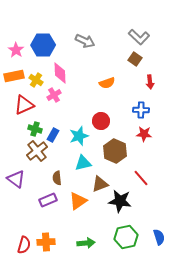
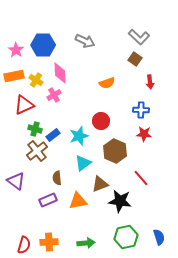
blue rectangle: rotated 24 degrees clockwise
cyan triangle: rotated 24 degrees counterclockwise
purple triangle: moved 2 px down
orange triangle: rotated 24 degrees clockwise
orange cross: moved 3 px right
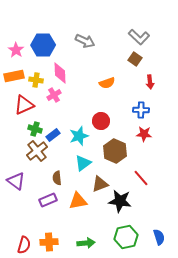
yellow cross: rotated 24 degrees counterclockwise
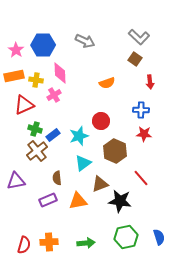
purple triangle: rotated 48 degrees counterclockwise
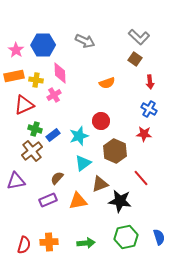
blue cross: moved 8 px right, 1 px up; rotated 28 degrees clockwise
brown cross: moved 5 px left
brown semicircle: rotated 48 degrees clockwise
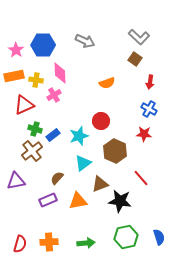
red arrow: rotated 16 degrees clockwise
red semicircle: moved 4 px left, 1 px up
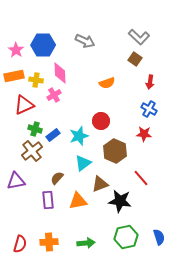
purple rectangle: rotated 72 degrees counterclockwise
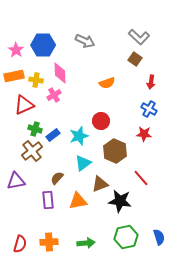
red arrow: moved 1 px right
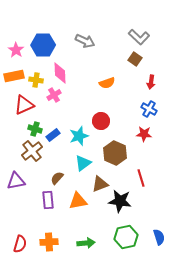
brown hexagon: moved 2 px down
red line: rotated 24 degrees clockwise
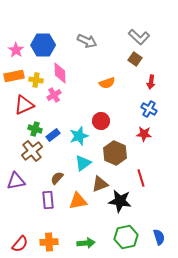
gray arrow: moved 2 px right
red semicircle: rotated 24 degrees clockwise
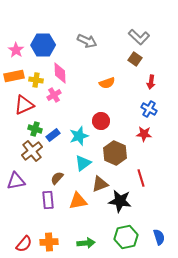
red semicircle: moved 4 px right
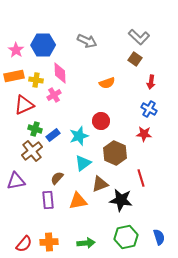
black star: moved 1 px right, 1 px up
